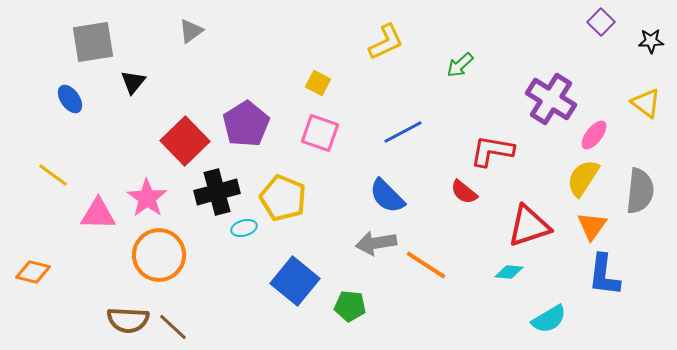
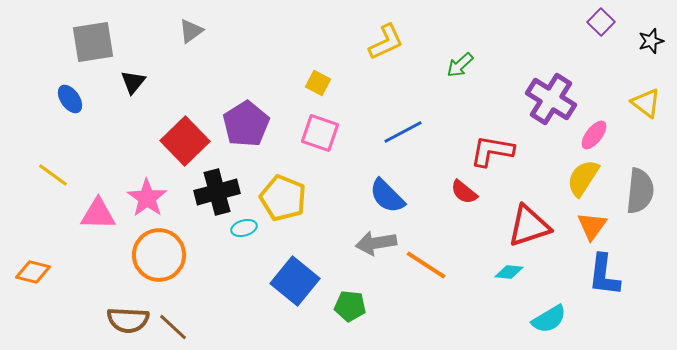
black star: rotated 15 degrees counterclockwise
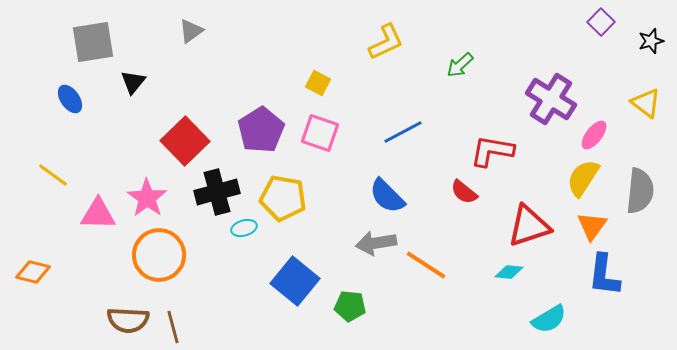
purple pentagon: moved 15 px right, 6 px down
yellow pentagon: rotated 12 degrees counterclockwise
brown line: rotated 32 degrees clockwise
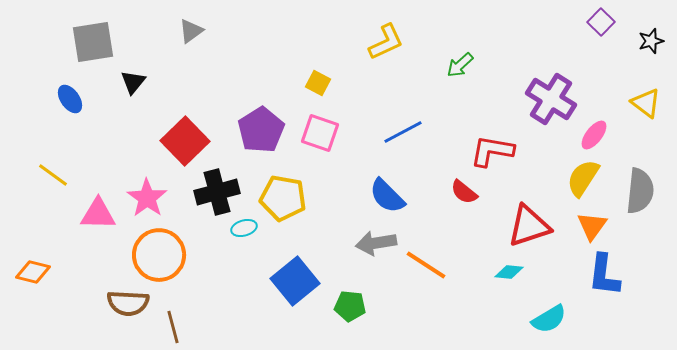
blue square: rotated 12 degrees clockwise
brown semicircle: moved 17 px up
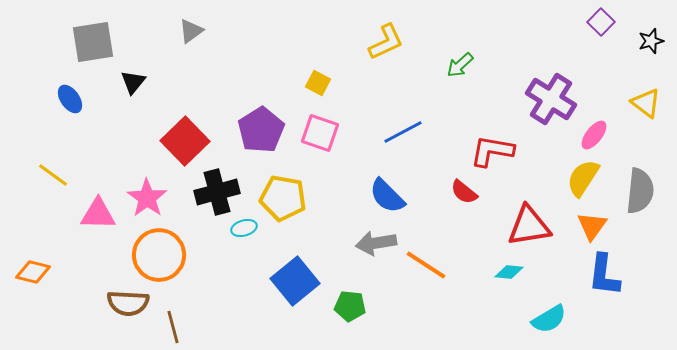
red triangle: rotated 9 degrees clockwise
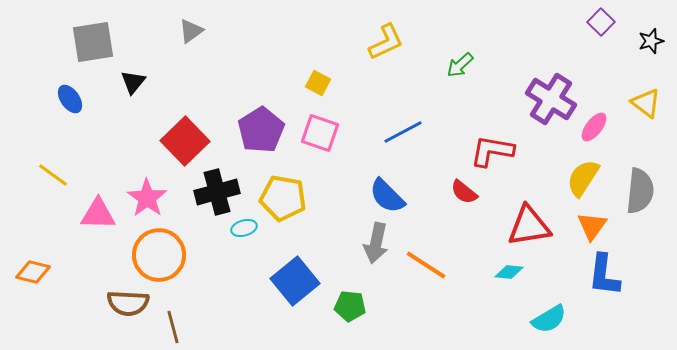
pink ellipse: moved 8 px up
gray arrow: rotated 69 degrees counterclockwise
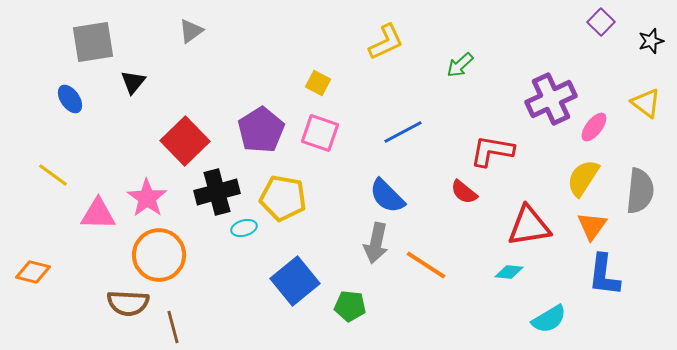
purple cross: rotated 33 degrees clockwise
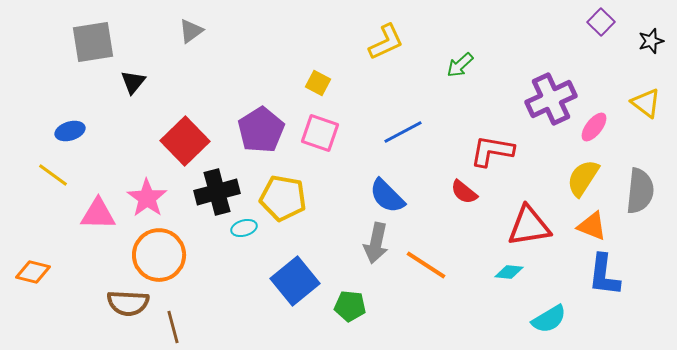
blue ellipse: moved 32 px down; rotated 72 degrees counterclockwise
orange triangle: rotated 44 degrees counterclockwise
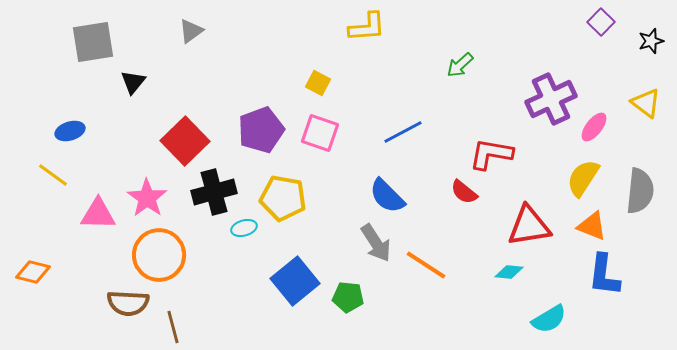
yellow L-shape: moved 19 px left, 15 px up; rotated 21 degrees clockwise
purple pentagon: rotated 12 degrees clockwise
red L-shape: moved 1 px left, 3 px down
black cross: moved 3 px left
gray arrow: rotated 45 degrees counterclockwise
green pentagon: moved 2 px left, 9 px up
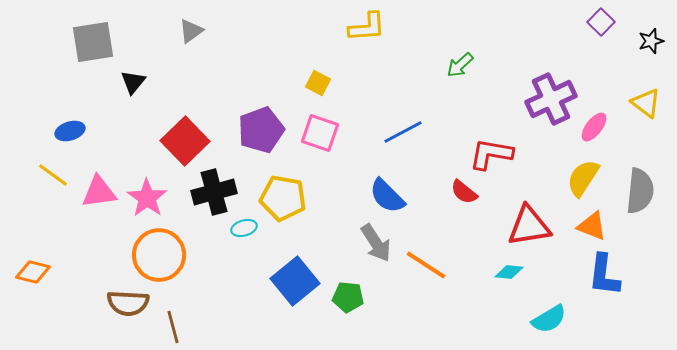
pink triangle: moved 1 px right, 22 px up; rotated 9 degrees counterclockwise
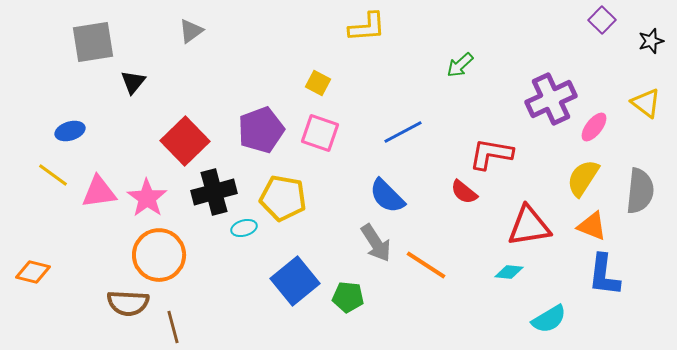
purple square: moved 1 px right, 2 px up
